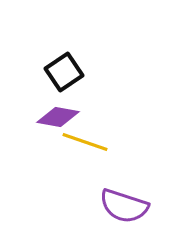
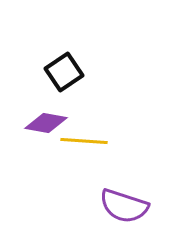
purple diamond: moved 12 px left, 6 px down
yellow line: moved 1 px left, 1 px up; rotated 15 degrees counterclockwise
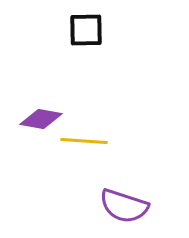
black square: moved 22 px right, 42 px up; rotated 33 degrees clockwise
purple diamond: moved 5 px left, 4 px up
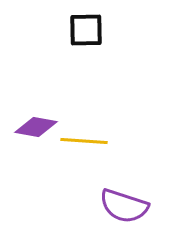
purple diamond: moved 5 px left, 8 px down
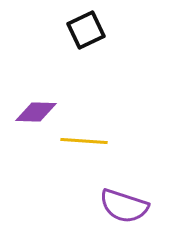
black square: rotated 24 degrees counterclockwise
purple diamond: moved 15 px up; rotated 9 degrees counterclockwise
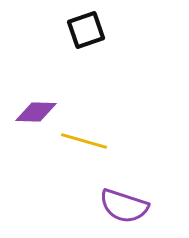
black square: rotated 6 degrees clockwise
yellow line: rotated 12 degrees clockwise
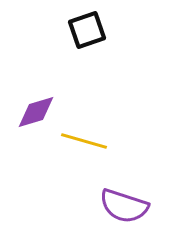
black square: moved 1 px right
purple diamond: rotated 18 degrees counterclockwise
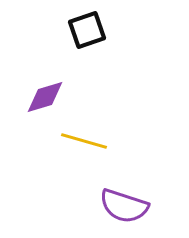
purple diamond: moved 9 px right, 15 px up
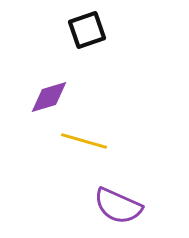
purple diamond: moved 4 px right
purple semicircle: moved 6 px left; rotated 6 degrees clockwise
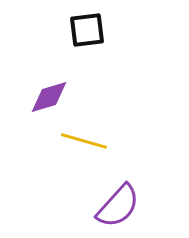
black square: rotated 12 degrees clockwise
purple semicircle: rotated 72 degrees counterclockwise
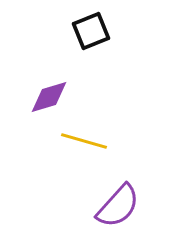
black square: moved 4 px right, 1 px down; rotated 15 degrees counterclockwise
